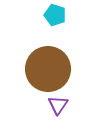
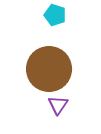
brown circle: moved 1 px right
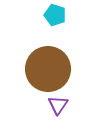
brown circle: moved 1 px left
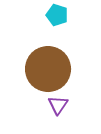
cyan pentagon: moved 2 px right
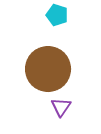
purple triangle: moved 3 px right, 2 px down
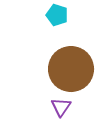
brown circle: moved 23 px right
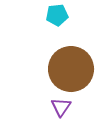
cyan pentagon: rotated 25 degrees counterclockwise
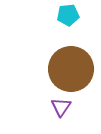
cyan pentagon: moved 11 px right
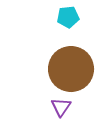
cyan pentagon: moved 2 px down
